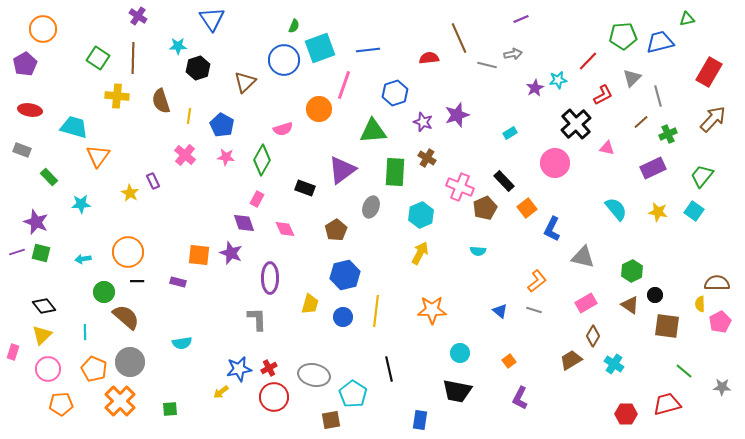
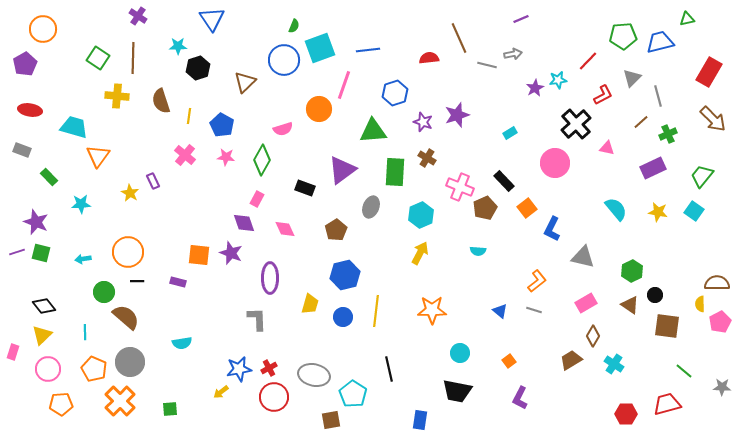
brown arrow at (713, 119): rotated 92 degrees clockwise
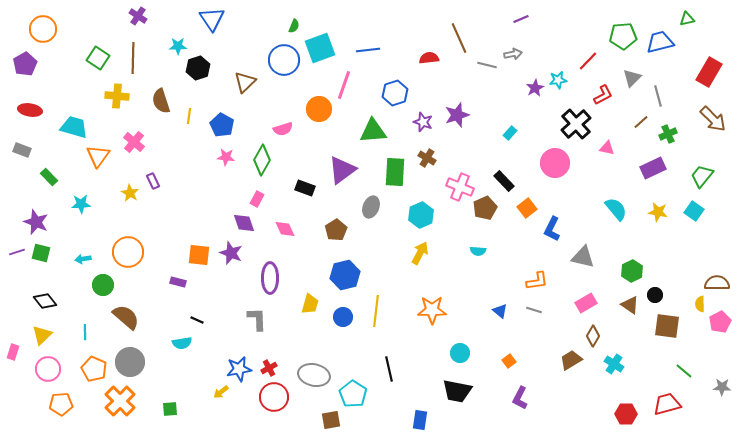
cyan rectangle at (510, 133): rotated 16 degrees counterclockwise
pink cross at (185, 155): moved 51 px left, 13 px up
black line at (137, 281): moved 60 px right, 39 px down; rotated 24 degrees clockwise
orange L-shape at (537, 281): rotated 30 degrees clockwise
green circle at (104, 292): moved 1 px left, 7 px up
black diamond at (44, 306): moved 1 px right, 5 px up
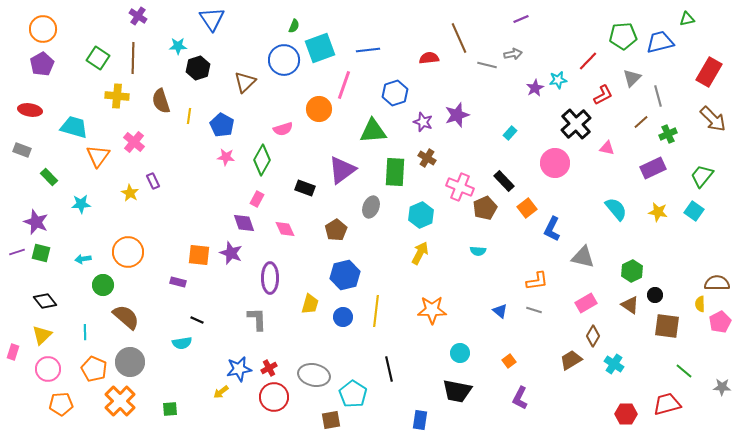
purple pentagon at (25, 64): moved 17 px right
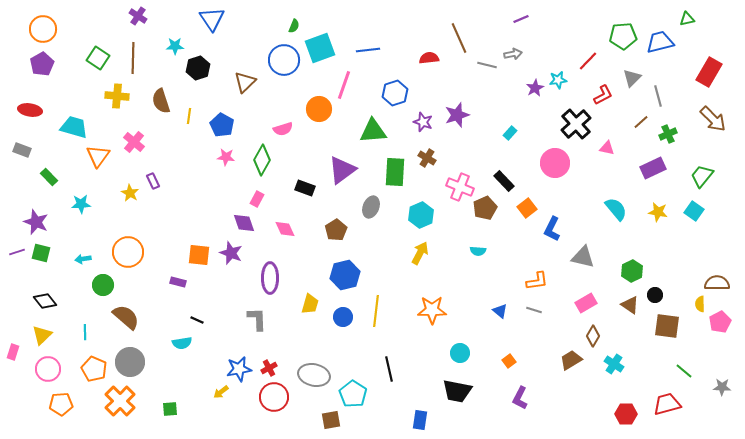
cyan star at (178, 46): moved 3 px left
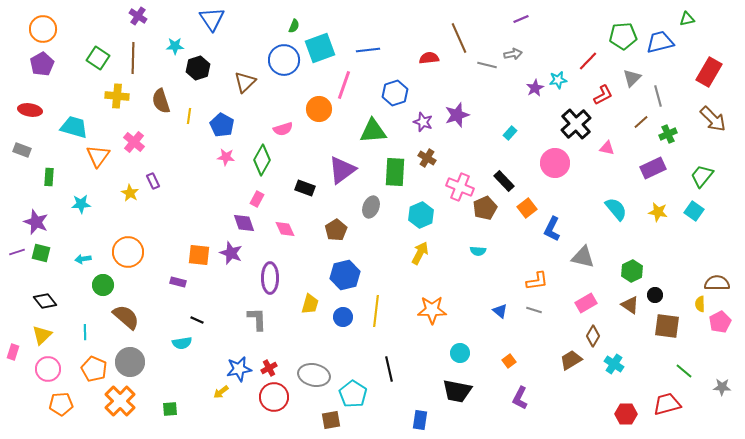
green rectangle at (49, 177): rotated 48 degrees clockwise
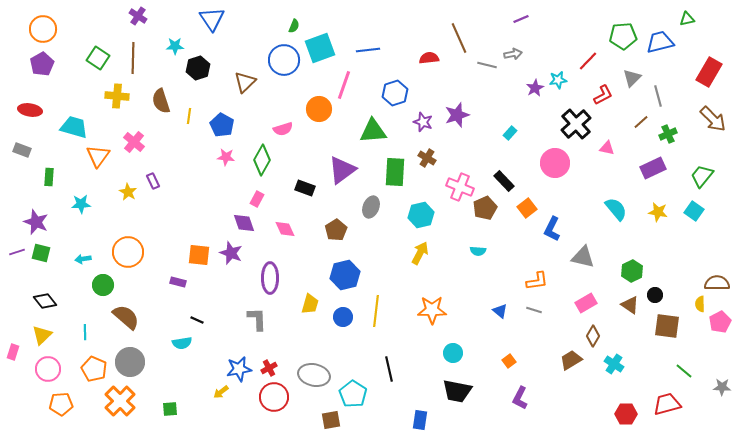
yellow star at (130, 193): moved 2 px left, 1 px up
cyan hexagon at (421, 215): rotated 10 degrees clockwise
cyan circle at (460, 353): moved 7 px left
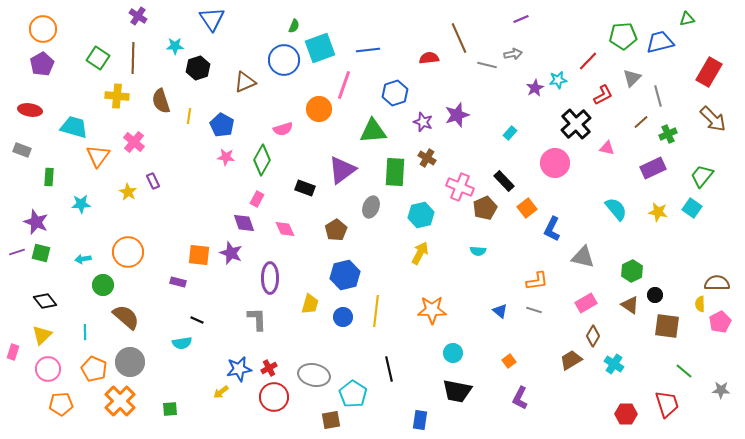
brown triangle at (245, 82): rotated 20 degrees clockwise
cyan square at (694, 211): moved 2 px left, 3 px up
gray star at (722, 387): moved 1 px left, 3 px down
red trapezoid at (667, 404): rotated 88 degrees clockwise
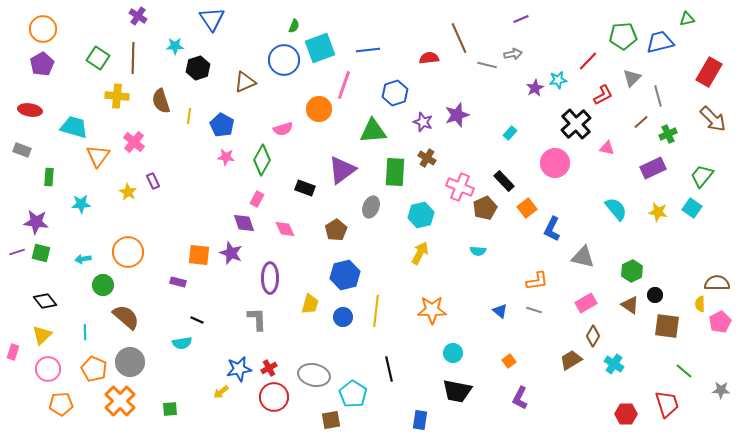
purple star at (36, 222): rotated 15 degrees counterclockwise
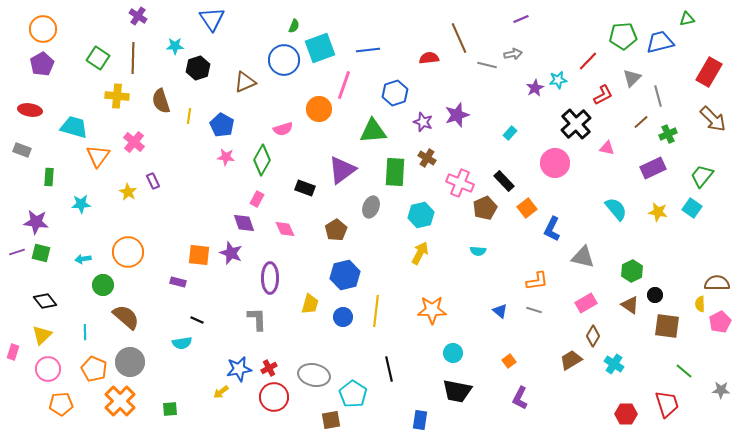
pink cross at (460, 187): moved 4 px up
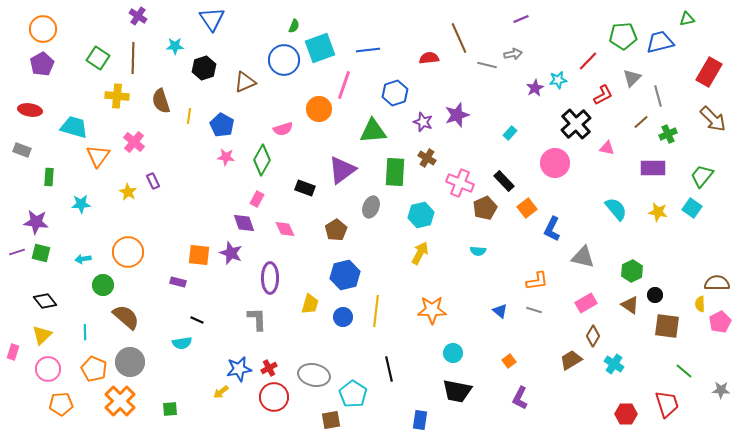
black hexagon at (198, 68): moved 6 px right
purple rectangle at (653, 168): rotated 25 degrees clockwise
